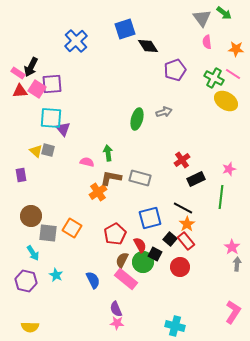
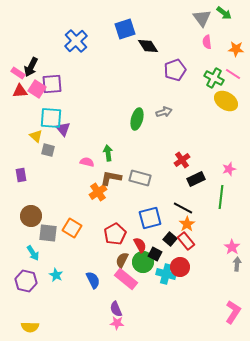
yellow triangle at (36, 151): moved 15 px up
cyan cross at (175, 326): moved 9 px left, 52 px up
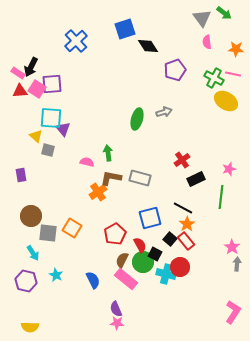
pink line at (233, 74): rotated 21 degrees counterclockwise
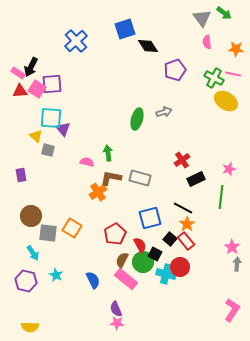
pink L-shape at (233, 312): moved 1 px left, 2 px up
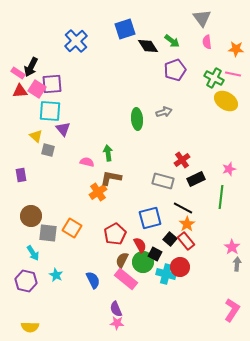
green arrow at (224, 13): moved 52 px left, 28 px down
cyan square at (51, 118): moved 1 px left, 7 px up
green ellipse at (137, 119): rotated 20 degrees counterclockwise
gray rectangle at (140, 178): moved 23 px right, 3 px down
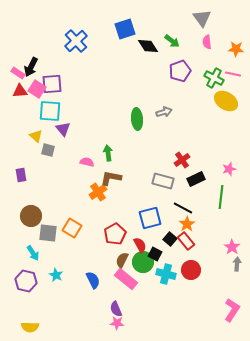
purple pentagon at (175, 70): moved 5 px right, 1 px down
red circle at (180, 267): moved 11 px right, 3 px down
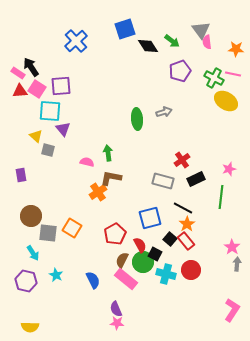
gray triangle at (202, 18): moved 1 px left, 12 px down
black arrow at (31, 67): rotated 120 degrees clockwise
purple square at (52, 84): moved 9 px right, 2 px down
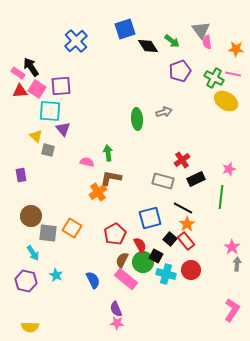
black square at (155, 254): moved 1 px right, 2 px down
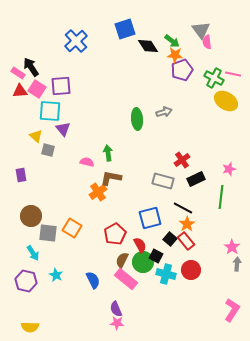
orange star at (236, 49): moved 61 px left, 6 px down
purple pentagon at (180, 71): moved 2 px right, 1 px up
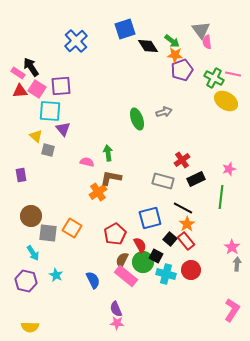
green ellipse at (137, 119): rotated 15 degrees counterclockwise
pink rectangle at (126, 279): moved 3 px up
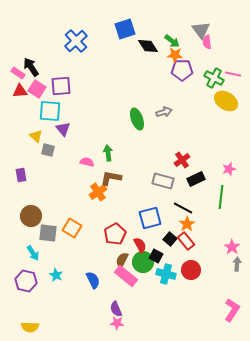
purple pentagon at (182, 70): rotated 20 degrees clockwise
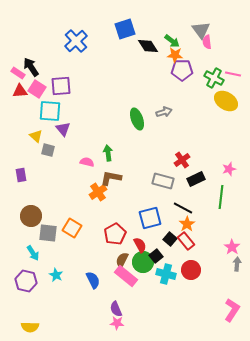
black square at (156, 256): rotated 24 degrees clockwise
